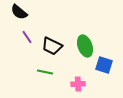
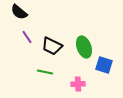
green ellipse: moved 1 px left, 1 px down
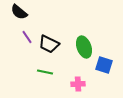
black trapezoid: moved 3 px left, 2 px up
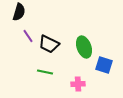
black semicircle: rotated 114 degrees counterclockwise
purple line: moved 1 px right, 1 px up
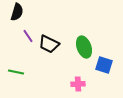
black semicircle: moved 2 px left
green line: moved 29 px left
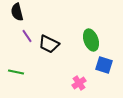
black semicircle: rotated 150 degrees clockwise
purple line: moved 1 px left
green ellipse: moved 7 px right, 7 px up
pink cross: moved 1 px right, 1 px up; rotated 32 degrees counterclockwise
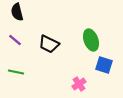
purple line: moved 12 px left, 4 px down; rotated 16 degrees counterclockwise
pink cross: moved 1 px down
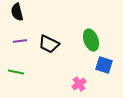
purple line: moved 5 px right, 1 px down; rotated 48 degrees counterclockwise
